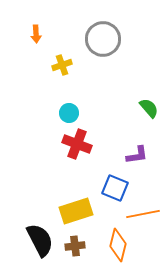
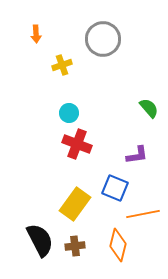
yellow rectangle: moved 1 px left, 7 px up; rotated 36 degrees counterclockwise
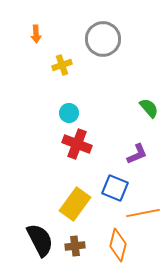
purple L-shape: moved 1 px up; rotated 15 degrees counterclockwise
orange line: moved 1 px up
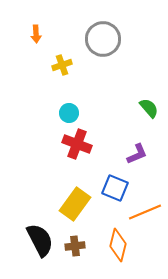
orange line: moved 2 px right, 1 px up; rotated 12 degrees counterclockwise
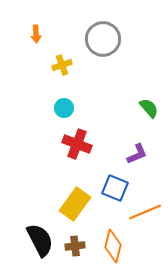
cyan circle: moved 5 px left, 5 px up
orange diamond: moved 5 px left, 1 px down
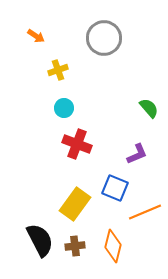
orange arrow: moved 2 px down; rotated 54 degrees counterclockwise
gray circle: moved 1 px right, 1 px up
yellow cross: moved 4 px left, 5 px down
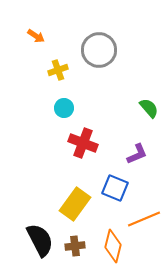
gray circle: moved 5 px left, 12 px down
red cross: moved 6 px right, 1 px up
orange line: moved 1 px left, 7 px down
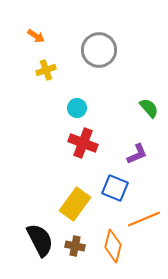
yellow cross: moved 12 px left
cyan circle: moved 13 px right
brown cross: rotated 18 degrees clockwise
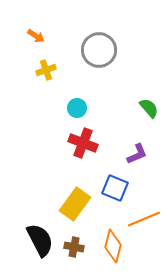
brown cross: moved 1 px left, 1 px down
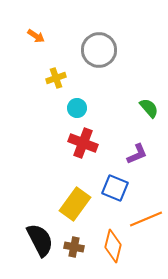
yellow cross: moved 10 px right, 8 px down
orange line: moved 2 px right
